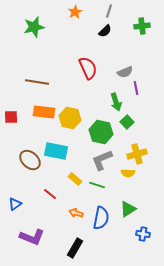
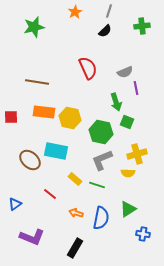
green square: rotated 24 degrees counterclockwise
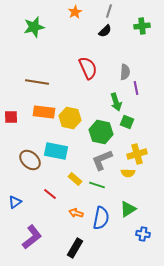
gray semicircle: rotated 63 degrees counterclockwise
blue triangle: moved 2 px up
purple L-shape: rotated 60 degrees counterclockwise
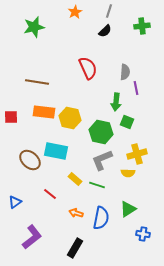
green arrow: rotated 24 degrees clockwise
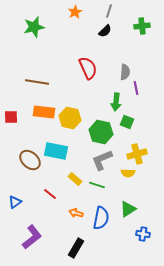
black rectangle: moved 1 px right
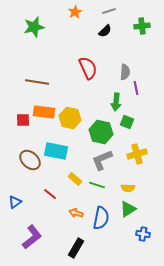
gray line: rotated 56 degrees clockwise
red square: moved 12 px right, 3 px down
yellow semicircle: moved 15 px down
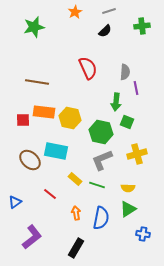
orange arrow: rotated 64 degrees clockwise
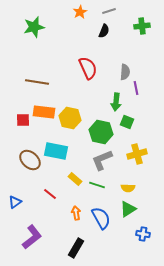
orange star: moved 5 px right
black semicircle: moved 1 px left; rotated 24 degrees counterclockwise
blue semicircle: rotated 40 degrees counterclockwise
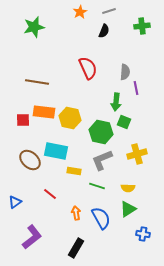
green square: moved 3 px left
yellow rectangle: moved 1 px left, 8 px up; rotated 32 degrees counterclockwise
green line: moved 1 px down
